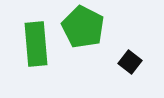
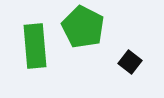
green rectangle: moved 1 px left, 2 px down
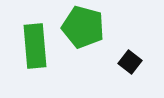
green pentagon: rotated 12 degrees counterclockwise
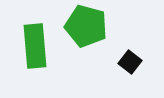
green pentagon: moved 3 px right, 1 px up
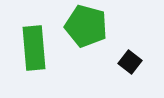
green rectangle: moved 1 px left, 2 px down
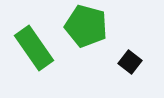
green rectangle: rotated 30 degrees counterclockwise
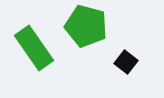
black square: moved 4 px left
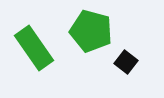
green pentagon: moved 5 px right, 5 px down
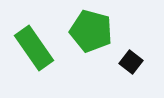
black square: moved 5 px right
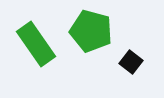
green rectangle: moved 2 px right, 4 px up
